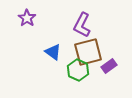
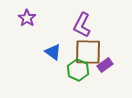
brown square: rotated 16 degrees clockwise
purple rectangle: moved 4 px left, 1 px up
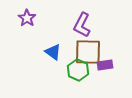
purple rectangle: rotated 28 degrees clockwise
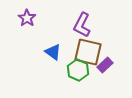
brown square: rotated 12 degrees clockwise
purple rectangle: rotated 35 degrees counterclockwise
